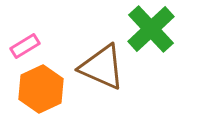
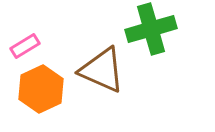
green cross: rotated 27 degrees clockwise
brown triangle: moved 3 px down
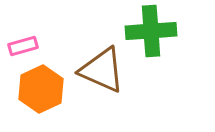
green cross: moved 2 px down; rotated 12 degrees clockwise
pink rectangle: moved 2 px left; rotated 16 degrees clockwise
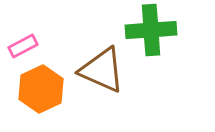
green cross: moved 1 px up
pink rectangle: rotated 12 degrees counterclockwise
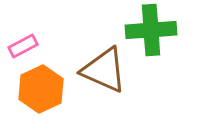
brown triangle: moved 2 px right
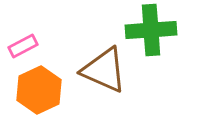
orange hexagon: moved 2 px left, 1 px down
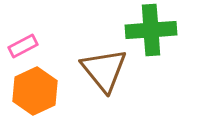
brown triangle: rotated 27 degrees clockwise
orange hexagon: moved 4 px left, 1 px down
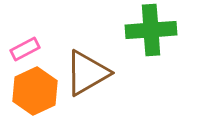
pink rectangle: moved 2 px right, 3 px down
brown triangle: moved 17 px left, 3 px down; rotated 39 degrees clockwise
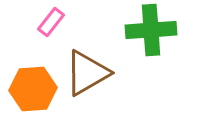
pink rectangle: moved 26 px right, 27 px up; rotated 24 degrees counterclockwise
orange hexagon: moved 2 px left, 2 px up; rotated 21 degrees clockwise
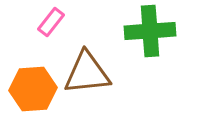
green cross: moved 1 px left, 1 px down
brown triangle: rotated 24 degrees clockwise
